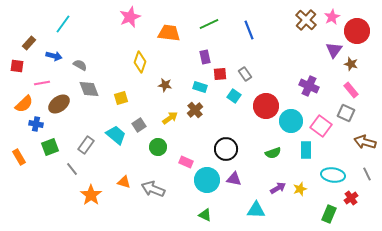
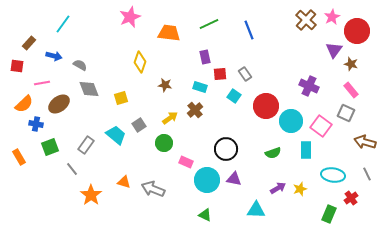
green circle at (158, 147): moved 6 px right, 4 px up
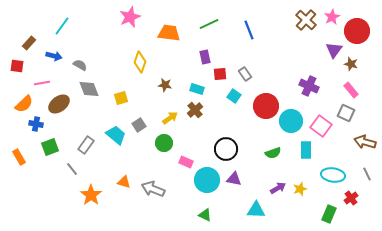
cyan line at (63, 24): moved 1 px left, 2 px down
cyan rectangle at (200, 87): moved 3 px left, 2 px down
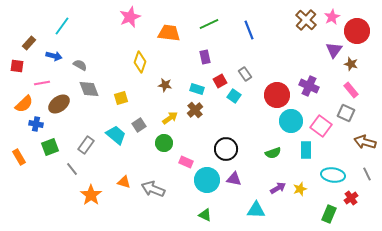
red square at (220, 74): moved 7 px down; rotated 24 degrees counterclockwise
red circle at (266, 106): moved 11 px right, 11 px up
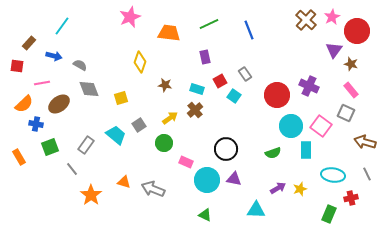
cyan circle at (291, 121): moved 5 px down
red cross at (351, 198): rotated 24 degrees clockwise
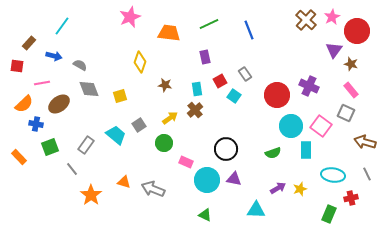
cyan rectangle at (197, 89): rotated 64 degrees clockwise
yellow square at (121, 98): moved 1 px left, 2 px up
orange rectangle at (19, 157): rotated 14 degrees counterclockwise
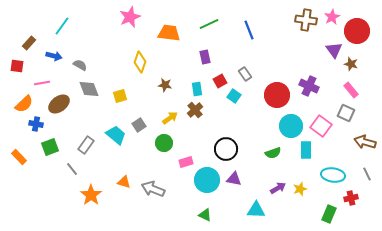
brown cross at (306, 20): rotated 35 degrees counterclockwise
purple triangle at (334, 50): rotated 12 degrees counterclockwise
pink rectangle at (186, 162): rotated 40 degrees counterclockwise
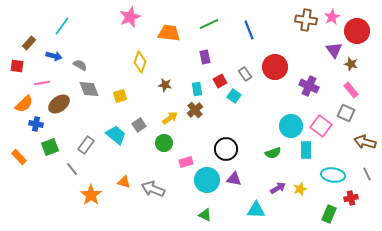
red circle at (277, 95): moved 2 px left, 28 px up
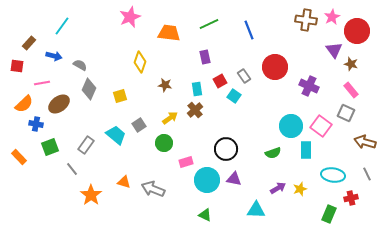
gray rectangle at (245, 74): moved 1 px left, 2 px down
gray diamond at (89, 89): rotated 45 degrees clockwise
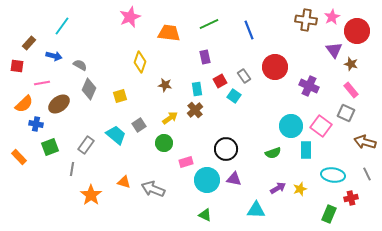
gray line at (72, 169): rotated 48 degrees clockwise
